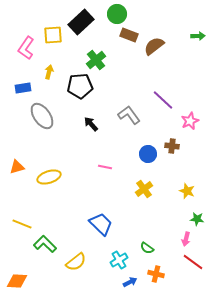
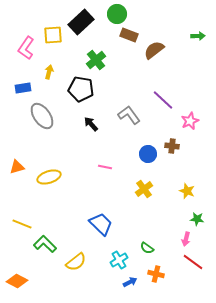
brown semicircle: moved 4 px down
black pentagon: moved 1 px right, 3 px down; rotated 15 degrees clockwise
orange diamond: rotated 25 degrees clockwise
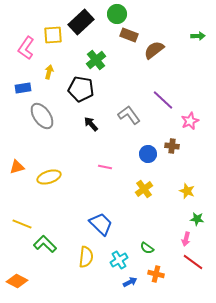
yellow semicircle: moved 10 px right, 5 px up; rotated 45 degrees counterclockwise
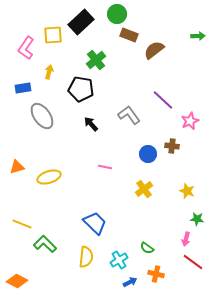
blue trapezoid: moved 6 px left, 1 px up
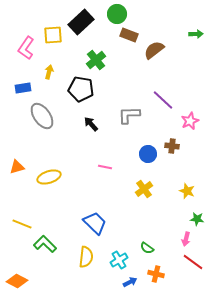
green arrow: moved 2 px left, 2 px up
gray L-shape: rotated 55 degrees counterclockwise
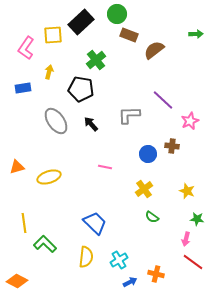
gray ellipse: moved 14 px right, 5 px down
yellow line: moved 2 px right, 1 px up; rotated 60 degrees clockwise
green semicircle: moved 5 px right, 31 px up
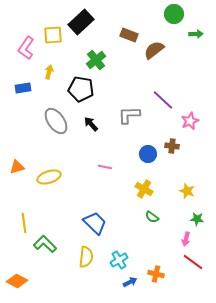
green circle: moved 57 px right
yellow cross: rotated 24 degrees counterclockwise
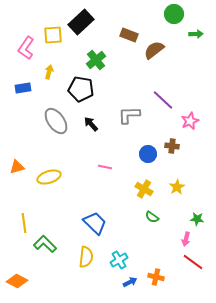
yellow star: moved 10 px left, 4 px up; rotated 21 degrees clockwise
orange cross: moved 3 px down
